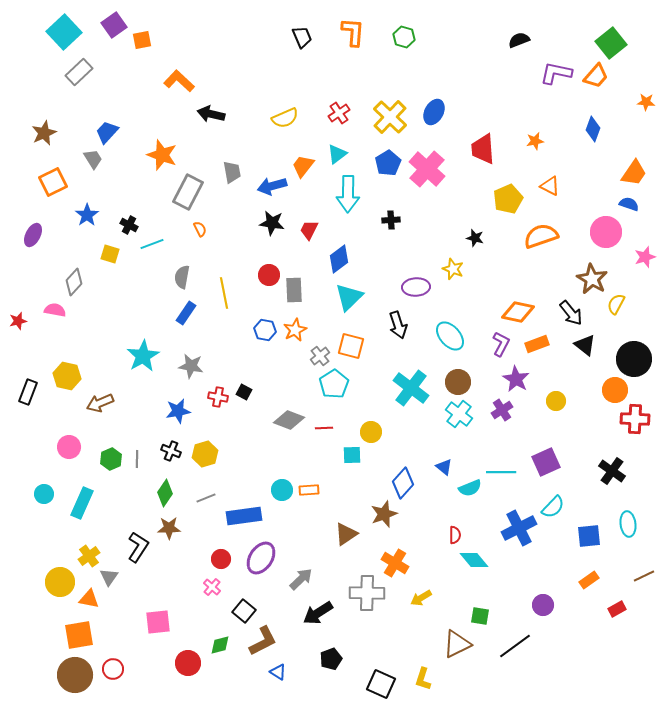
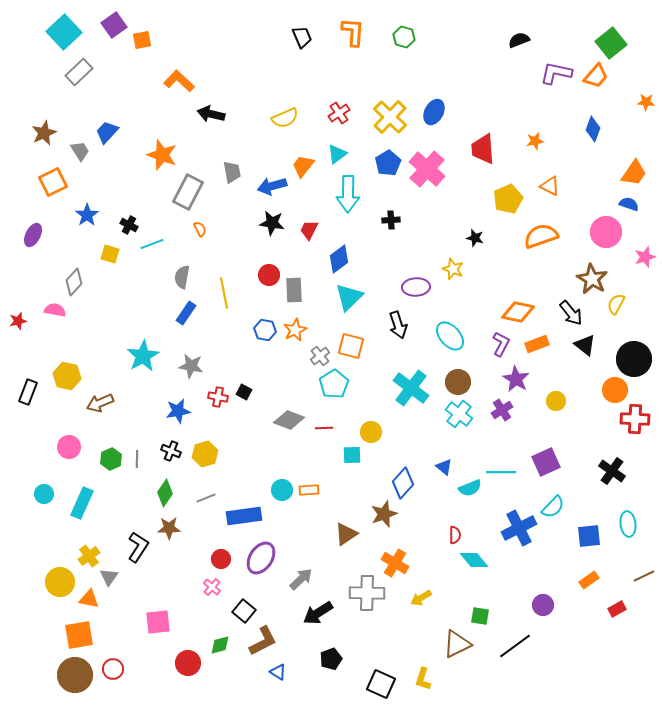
gray trapezoid at (93, 159): moved 13 px left, 8 px up
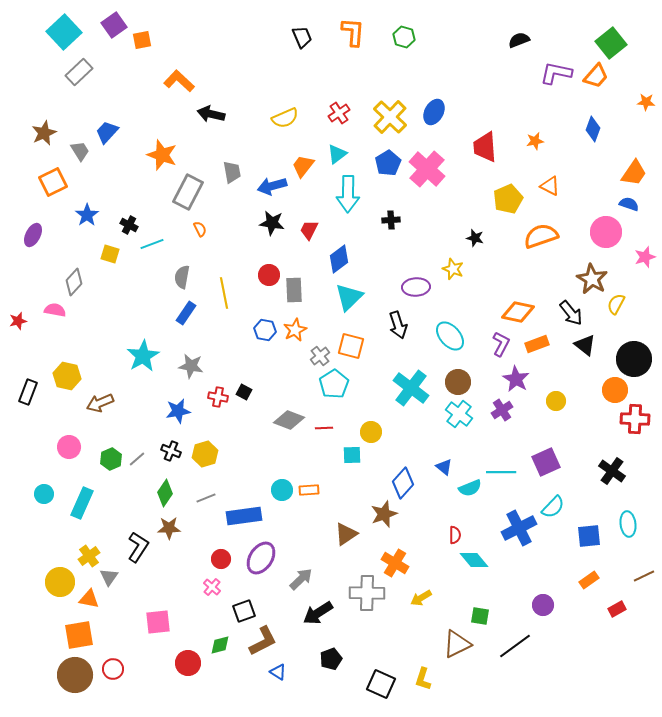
red trapezoid at (483, 149): moved 2 px right, 2 px up
gray line at (137, 459): rotated 48 degrees clockwise
black square at (244, 611): rotated 30 degrees clockwise
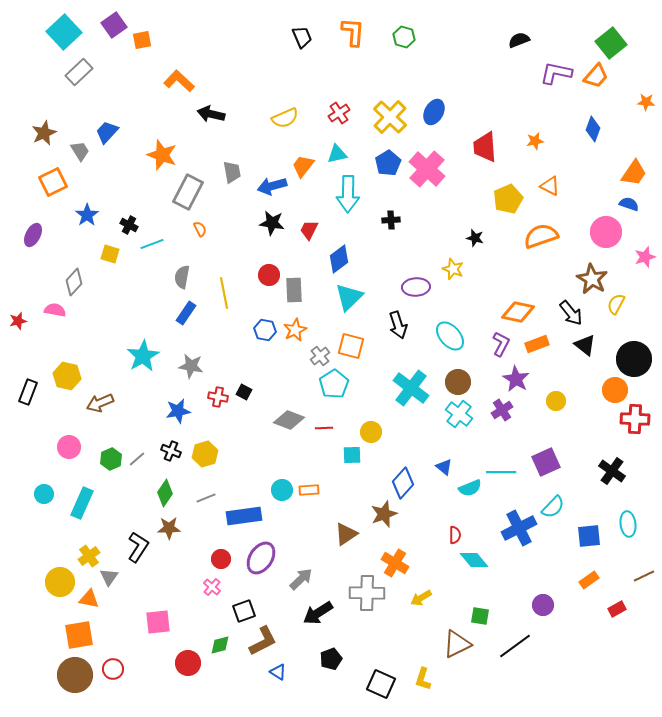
cyan triangle at (337, 154): rotated 25 degrees clockwise
